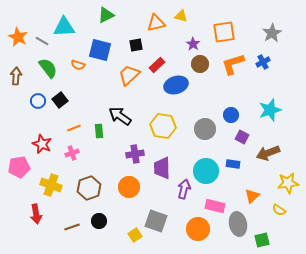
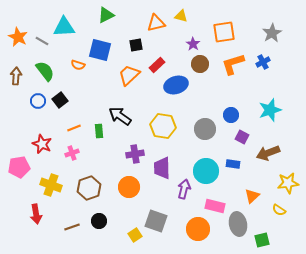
green semicircle at (48, 68): moved 3 px left, 3 px down
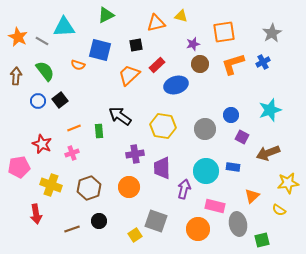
purple star at (193, 44): rotated 24 degrees clockwise
blue rectangle at (233, 164): moved 3 px down
brown line at (72, 227): moved 2 px down
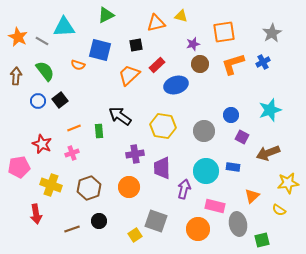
gray circle at (205, 129): moved 1 px left, 2 px down
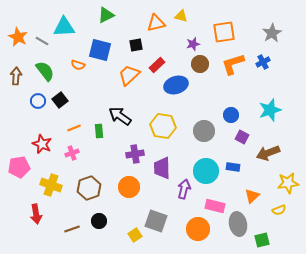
yellow semicircle at (279, 210): rotated 56 degrees counterclockwise
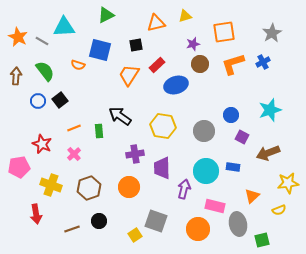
yellow triangle at (181, 16): moved 4 px right; rotated 32 degrees counterclockwise
orange trapezoid at (129, 75): rotated 15 degrees counterclockwise
pink cross at (72, 153): moved 2 px right, 1 px down; rotated 24 degrees counterclockwise
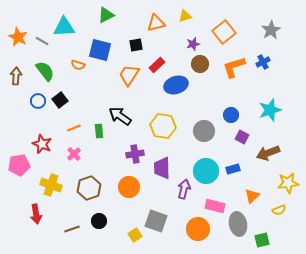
orange square at (224, 32): rotated 30 degrees counterclockwise
gray star at (272, 33): moved 1 px left, 3 px up
orange L-shape at (233, 64): moved 1 px right, 3 px down
pink pentagon at (19, 167): moved 2 px up
blue rectangle at (233, 167): moved 2 px down; rotated 24 degrees counterclockwise
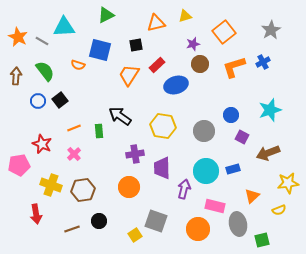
brown hexagon at (89, 188): moved 6 px left, 2 px down; rotated 10 degrees clockwise
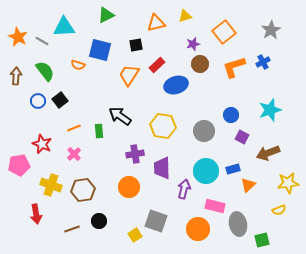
orange triangle at (252, 196): moved 4 px left, 11 px up
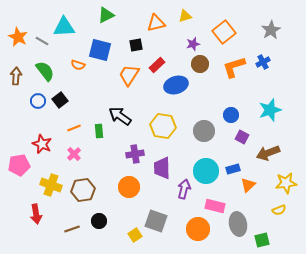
yellow star at (288, 183): moved 2 px left
